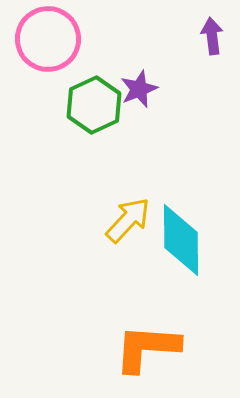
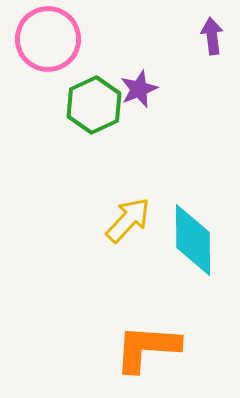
cyan diamond: moved 12 px right
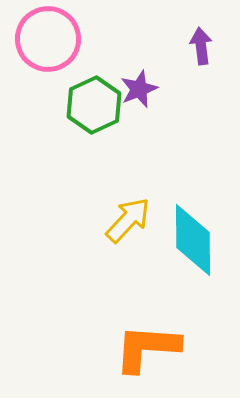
purple arrow: moved 11 px left, 10 px down
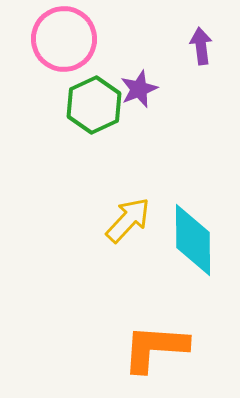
pink circle: moved 16 px right
orange L-shape: moved 8 px right
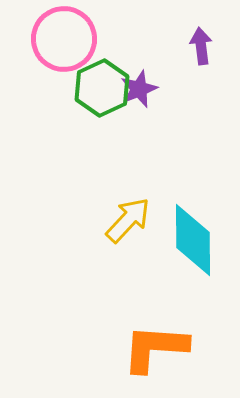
green hexagon: moved 8 px right, 17 px up
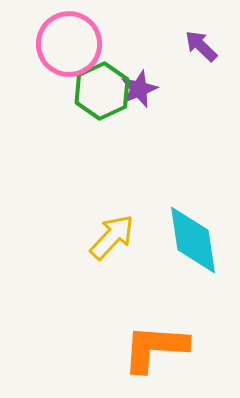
pink circle: moved 5 px right, 5 px down
purple arrow: rotated 39 degrees counterclockwise
green hexagon: moved 3 px down
yellow arrow: moved 16 px left, 17 px down
cyan diamond: rotated 8 degrees counterclockwise
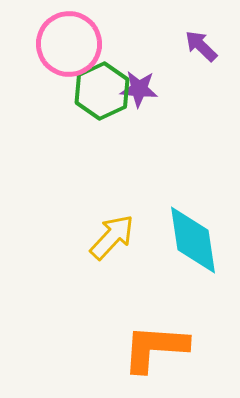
purple star: rotated 27 degrees clockwise
